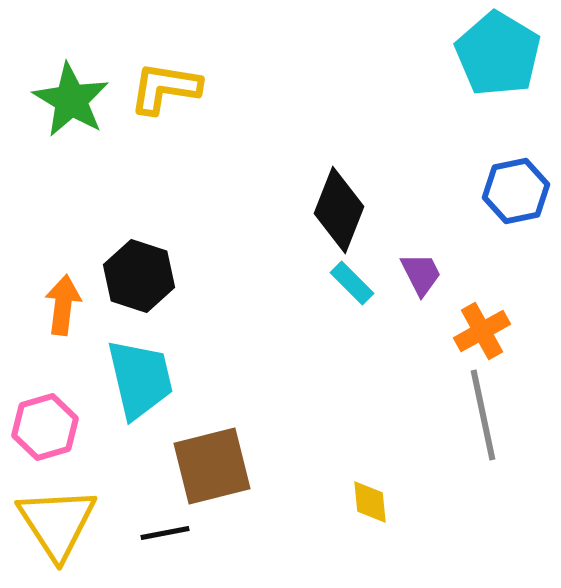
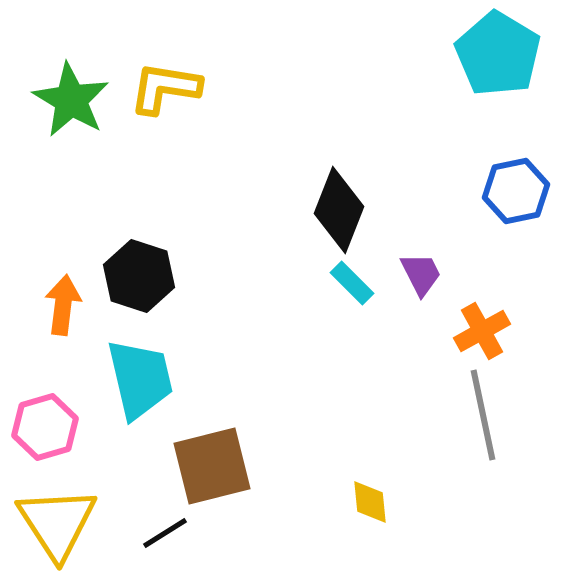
black line: rotated 21 degrees counterclockwise
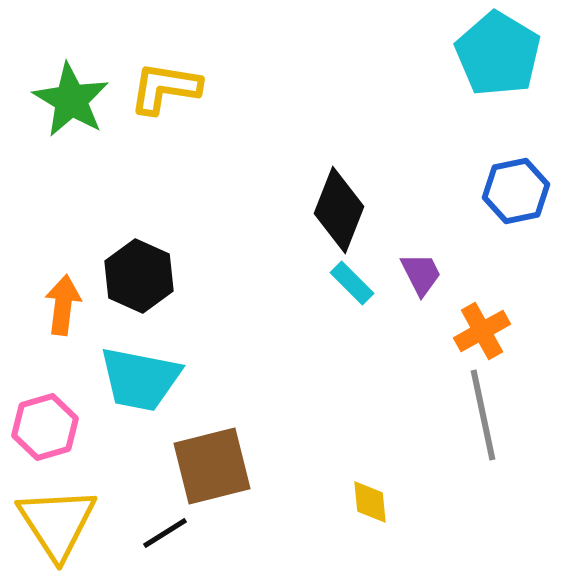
black hexagon: rotated 6 degrees clockwise
cyan trapezoid: rotated 114 degrees clockwise
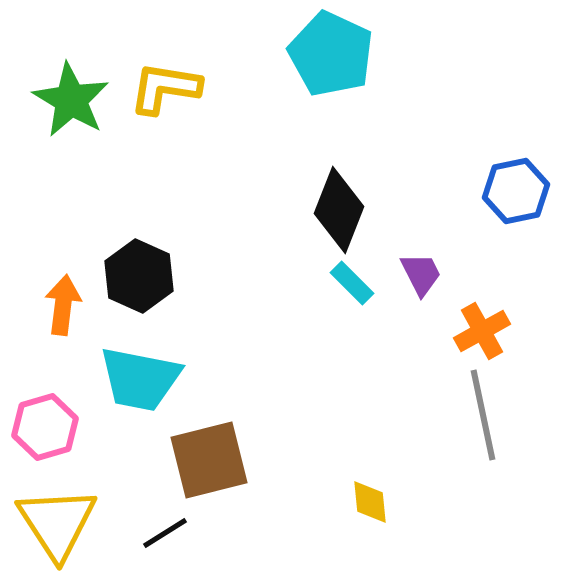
cyan pentagon: moved 167 px left; rotated 6 degrees counterclockwise
brown square: moved 3 px left, 6 px up
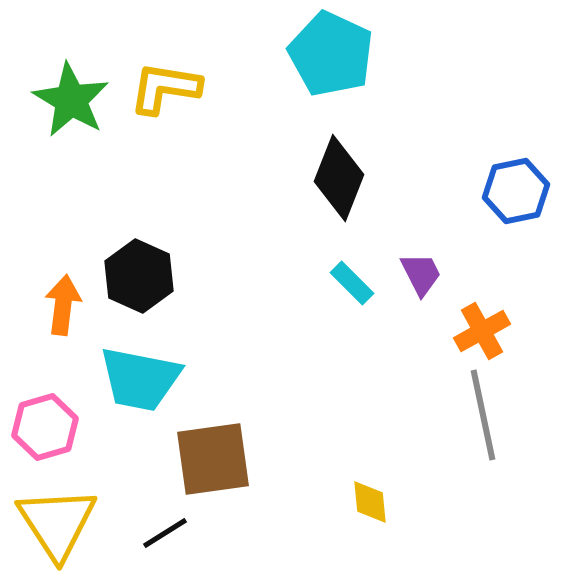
black diamond: moved 32 px up
brown square: moved 4 px right, 1 px up; rotated 6 degrees clockwise
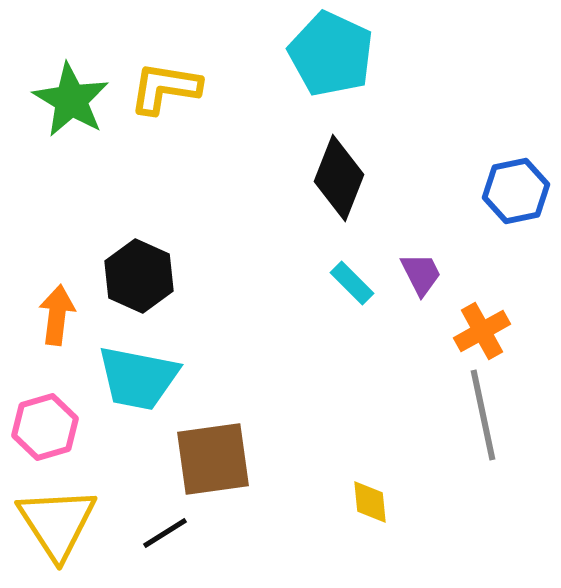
orange arrow: moved 6 px left, 10 px down
cyan trapezoid: moved 2 px left, 1 px up
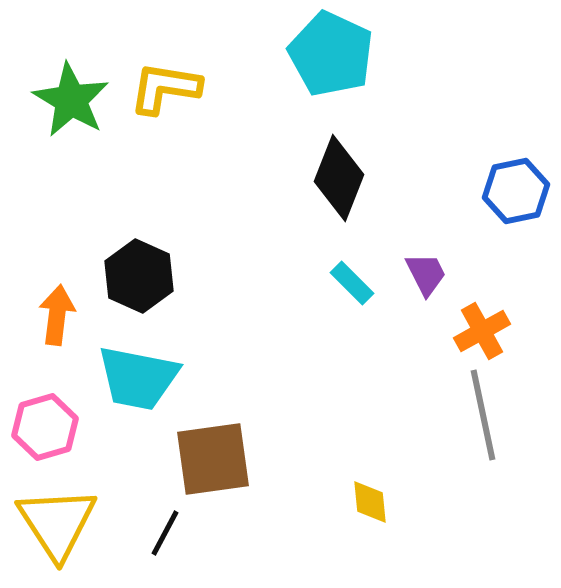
purple trapezoid: moved 5 px right
black line: rotated 30 degrees counterclockwise
